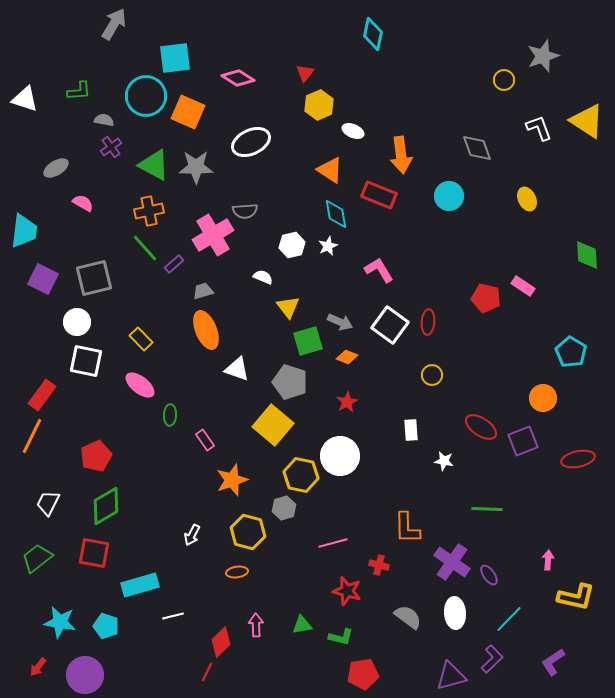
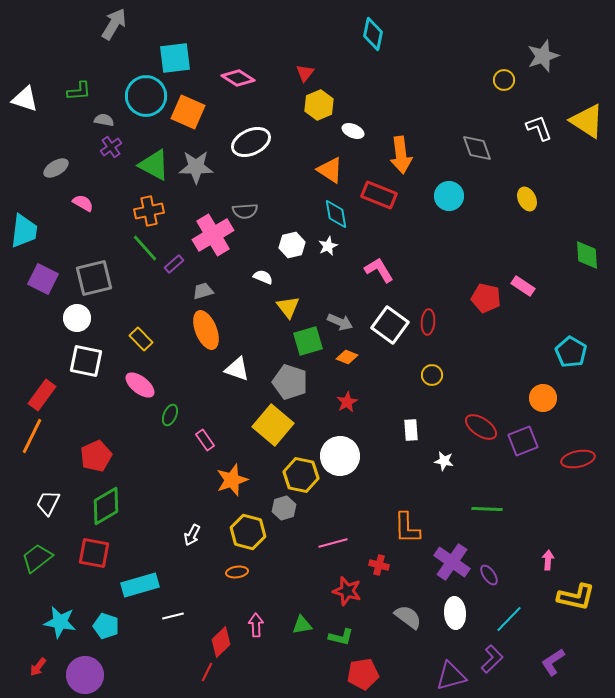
white circle at (77, 322): moved 4 px up
green ellipse at (170, 415): rotated 20 degrees clockwise
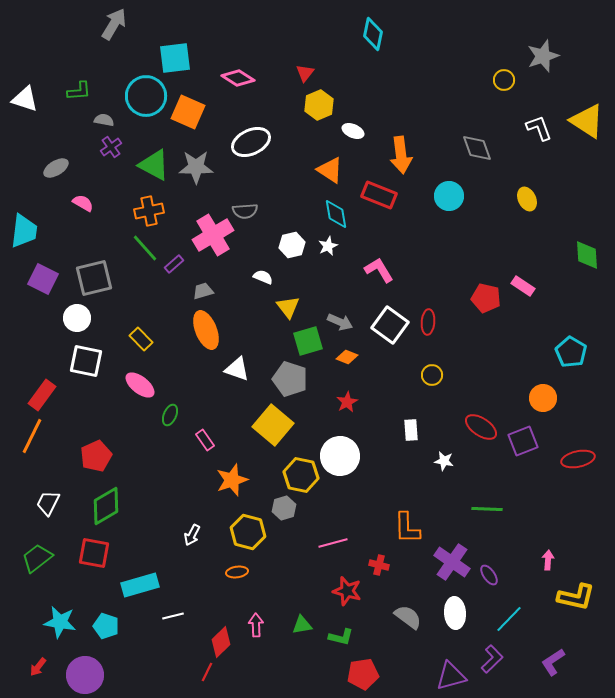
gray pentagon at (290, 382): moved 3 px up
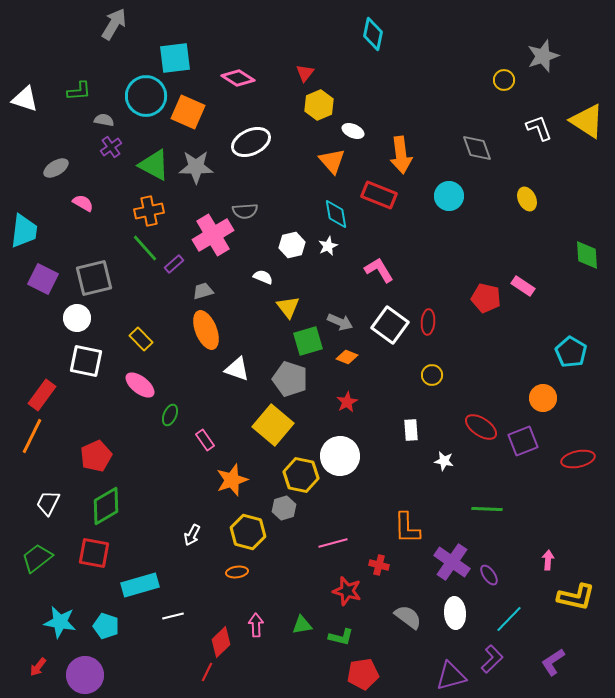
orange triangle at (330, 170): moved 2 px right, 9 px up; rotated 16 degrees clockwise
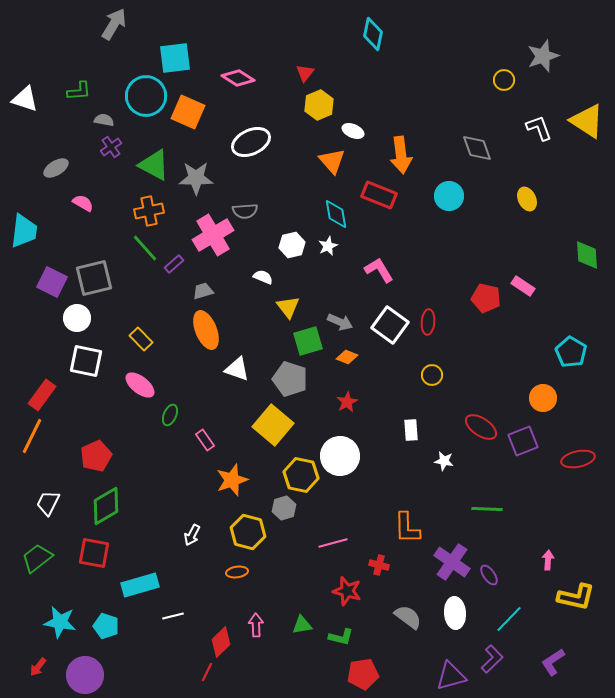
gray star at (196, 167): moved 11 px down
purple square at (43, 279): moved 9 px right, 3 px down
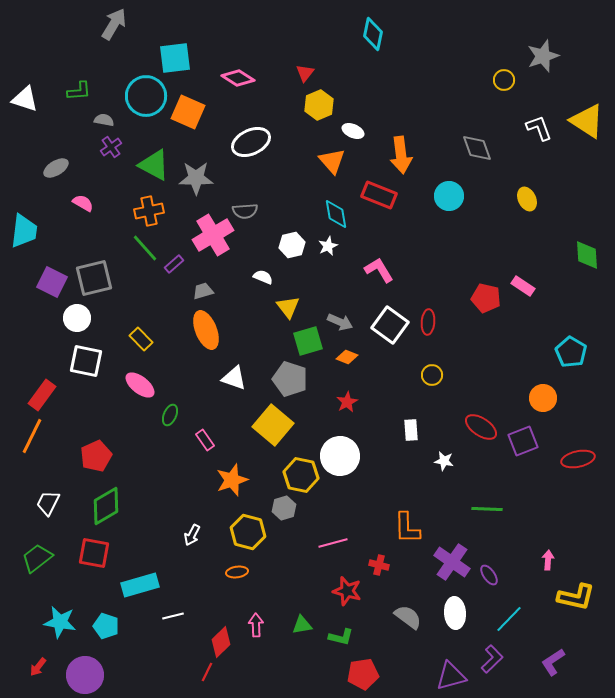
white triangle at (237, 369): moved 3 px left, 9 px down
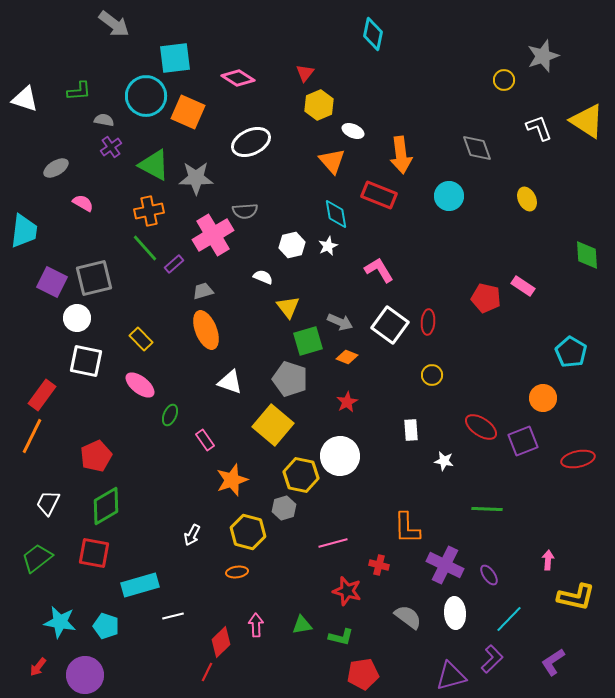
gray arrow at (114, 24): rotated 96 degrees clockwise
white triangle at (234, 378): moved 4 px left, 4 px down
purple cross at (452, 562): moved 7 px left, 3 px down; rotated 9 degrees counterclockwise
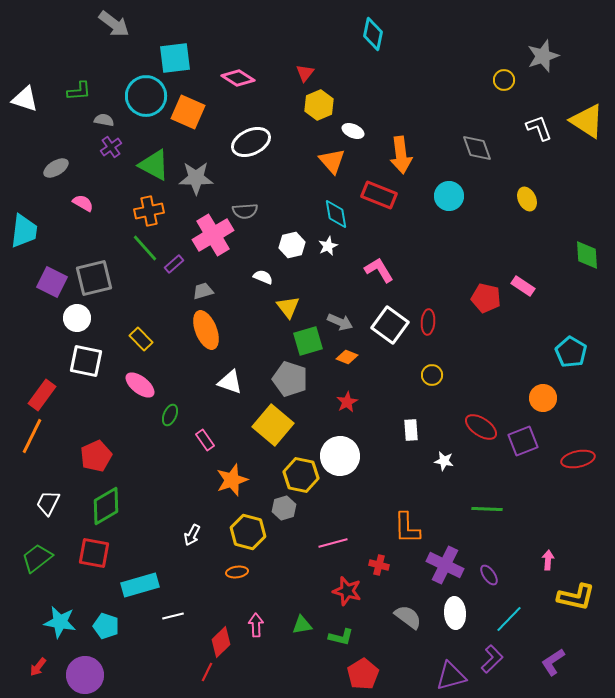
red pentagon at (363, 674): rotated 24 degrees counterclockwise
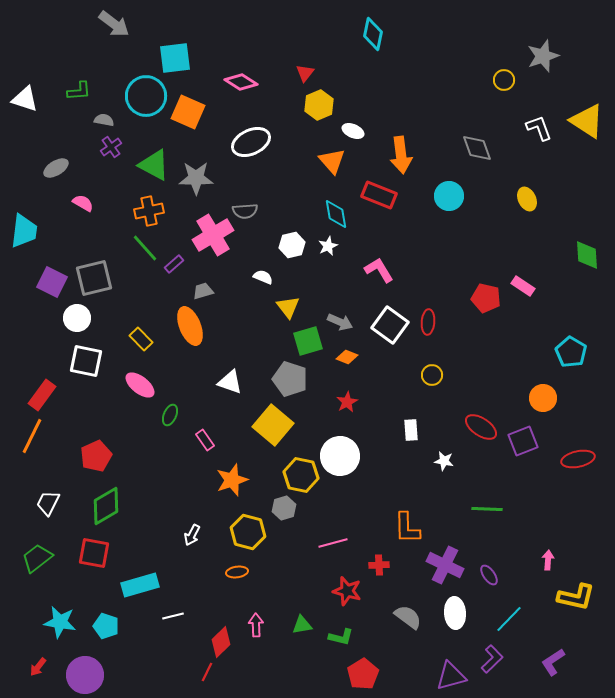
pink diamond at (238, 78): moved 3 px right, 4 px down
orange ellipse at (206, 330): moved 16 px left, 4 px up
red cross at (379, 565): rotated 18 degrees counterclockwise
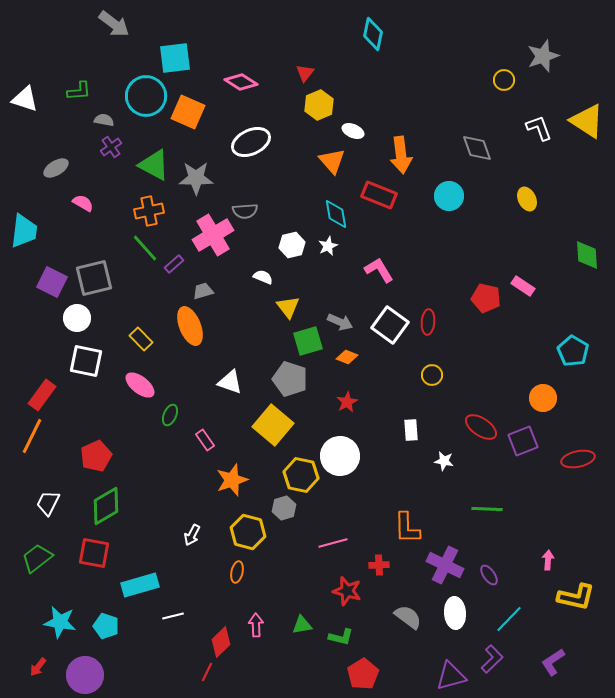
cyan pentagon at (571, 352): moved 2 px right, 1 px up
orange ellipse at (237, 572): rotated 70 degrees counterclockwise
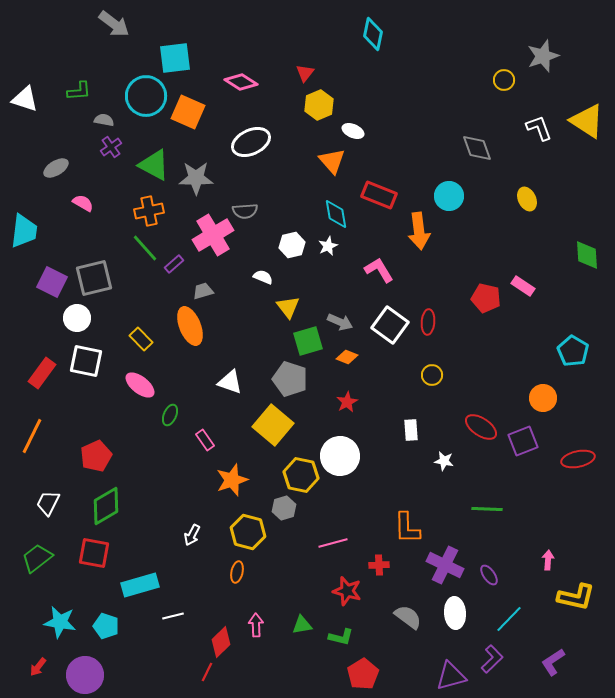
orange arrow at (401, 155): moved 18 px right, 76 px down
red rectangle at (42, 395): moved 22 px up
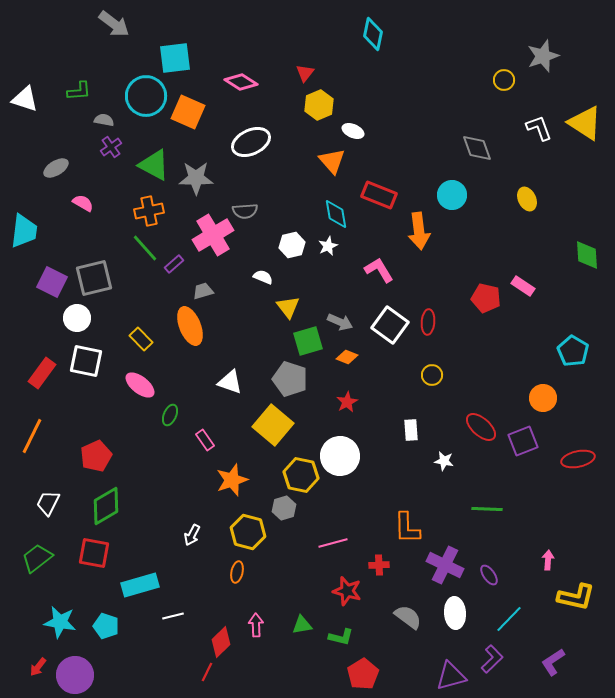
yellow triangle at (587, 121): moved 2 px left, 2 px down
cyan circle at (449, 196): moved 3 px right, 1 px up
red ellipse at (481, 427): rotated 8 degrees clockwise
purple circle at (85, 675): moved 10 px left
